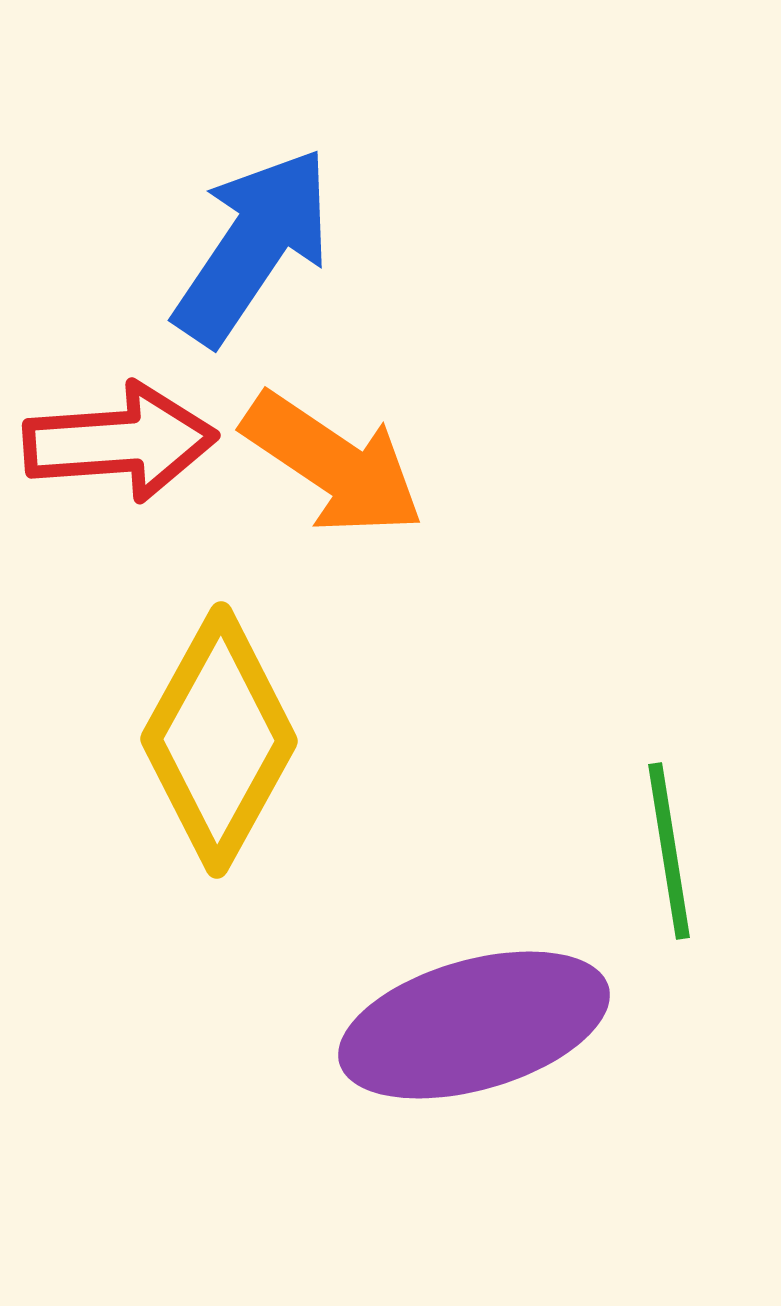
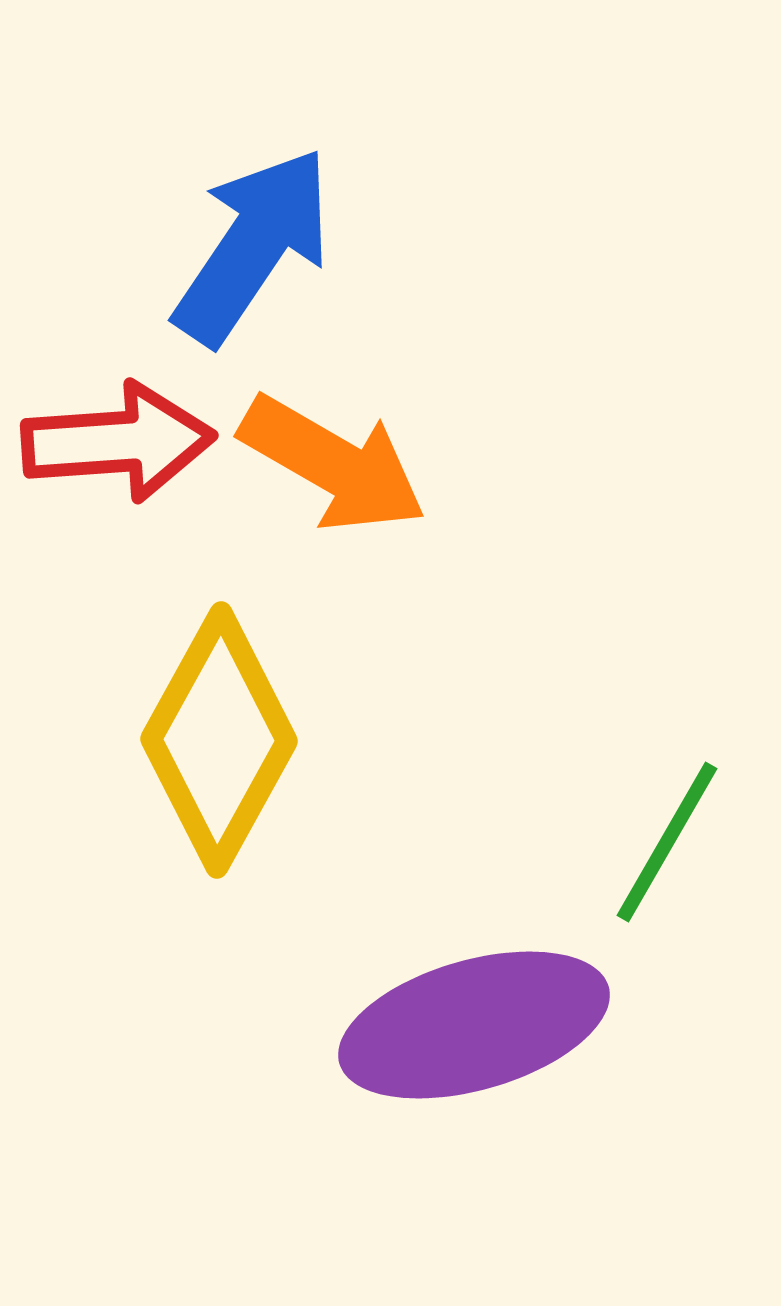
red arrow: moved 2 px left
orange arrow: rotated 4 degrees counterclockwise
green line: moved 2 px left, 9 px up; rotated 39 degrees clockwise
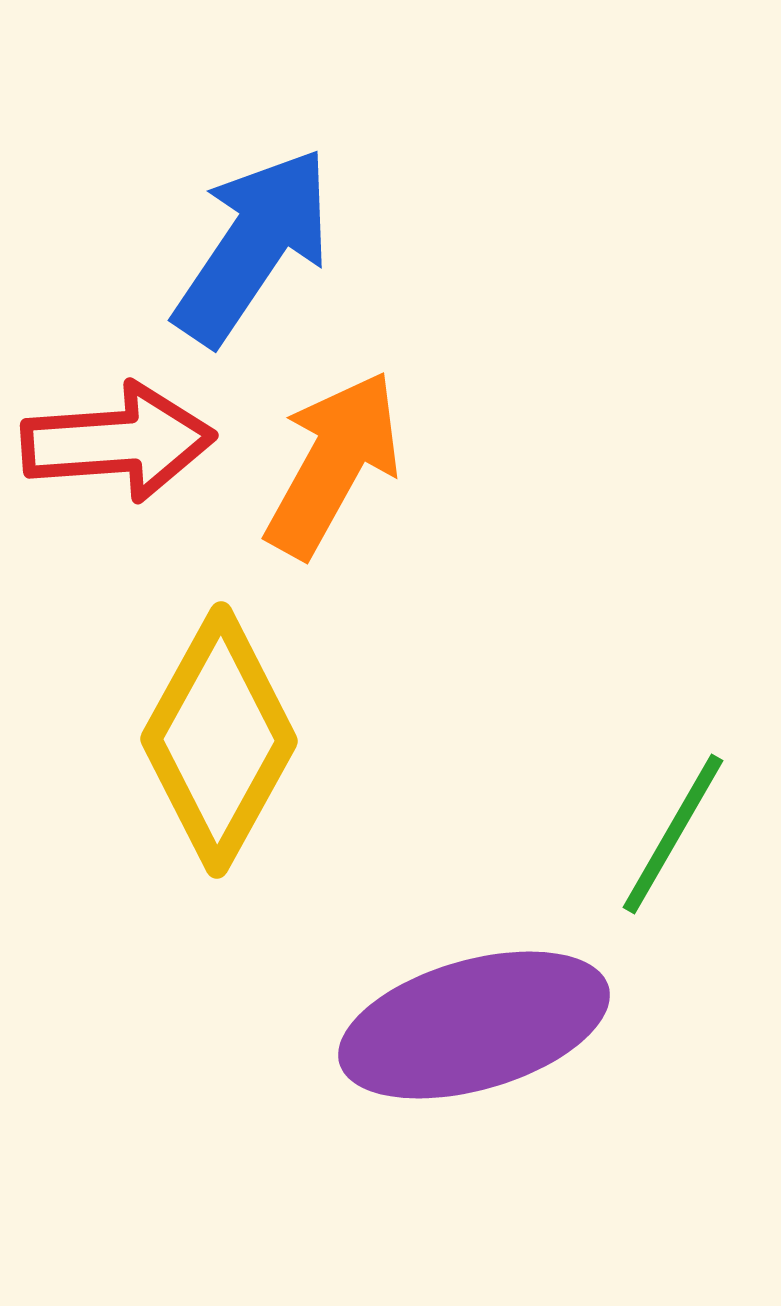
orange arrow: rotated 91 degrees counterclockwise
green line: moved 6 px right, 8 px up
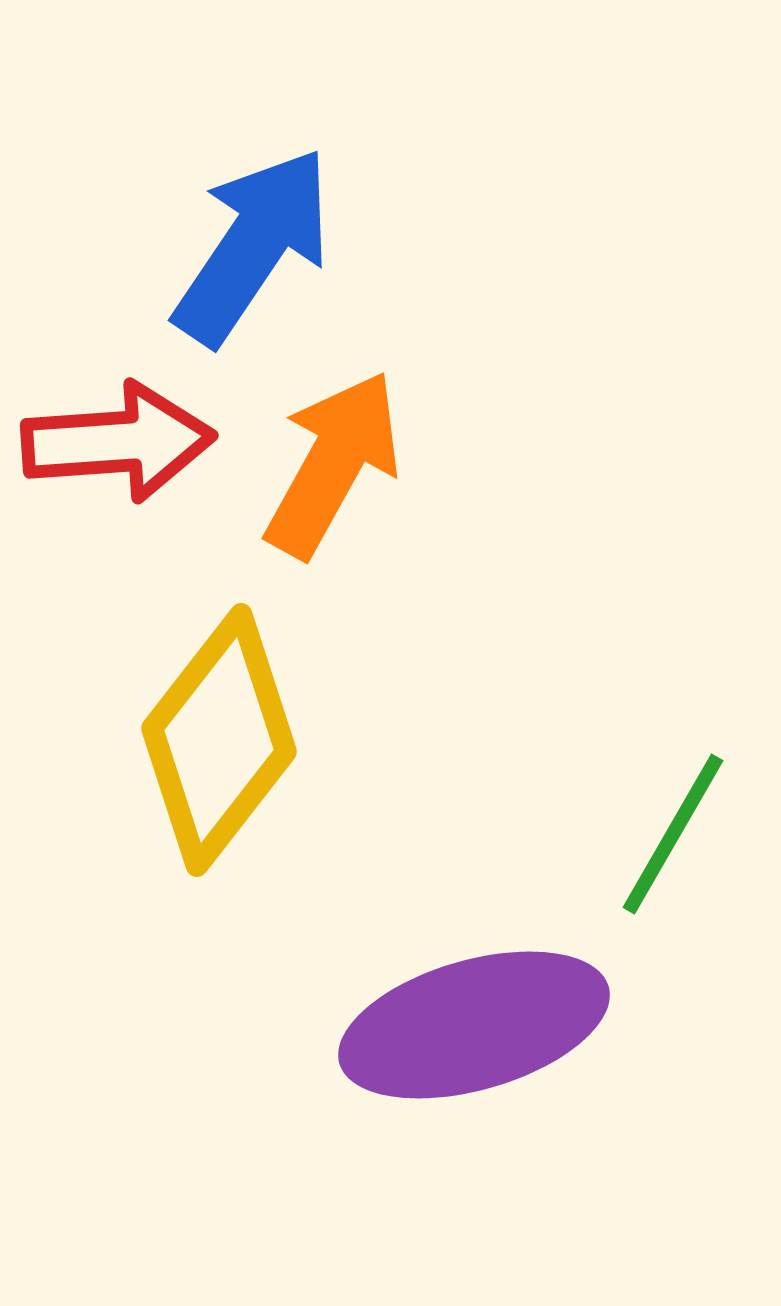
yellow diamond: rotated 9 degrees clockwise
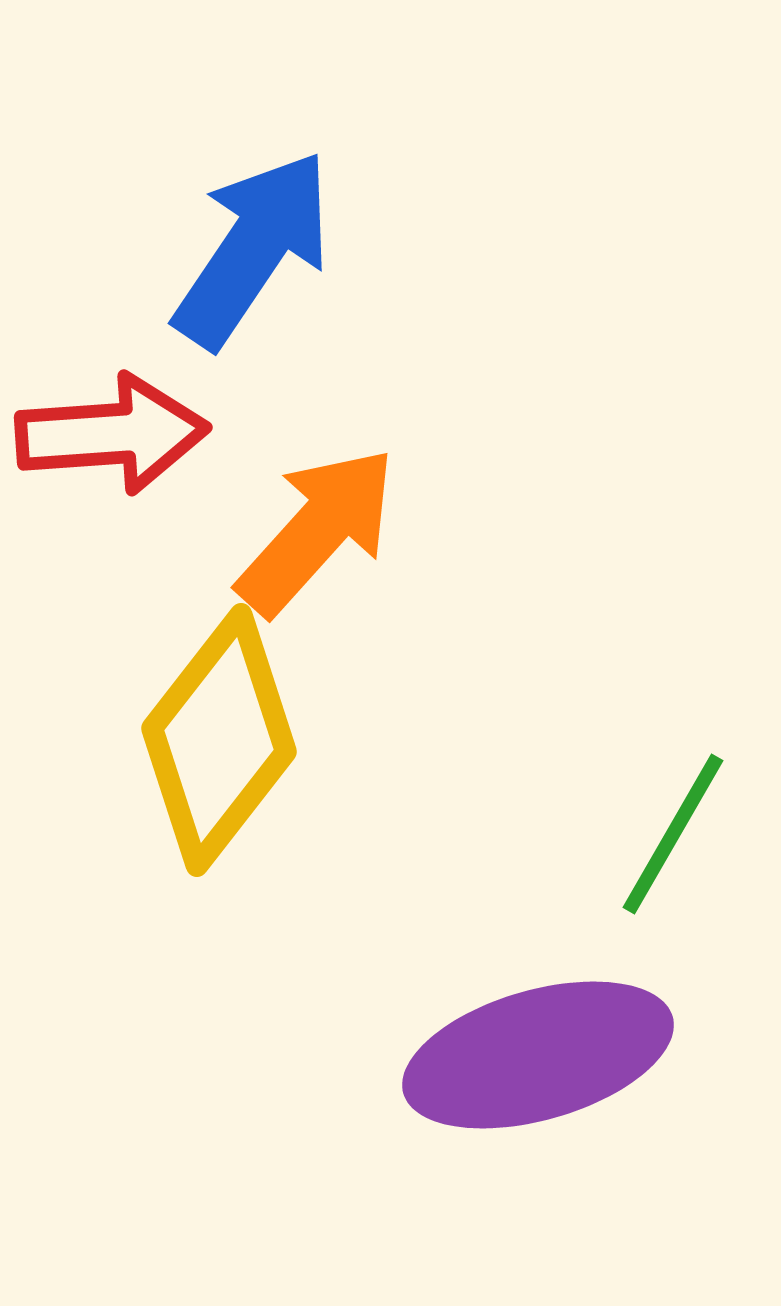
blue arrow: moved 3 px down
red arrow: moved 6 px left, 8 px up
orange arrow: moved 16 px left, 67 px down; rotated 13 degrees clockwise
purple ellipse: moved 64 px right, 30 px down
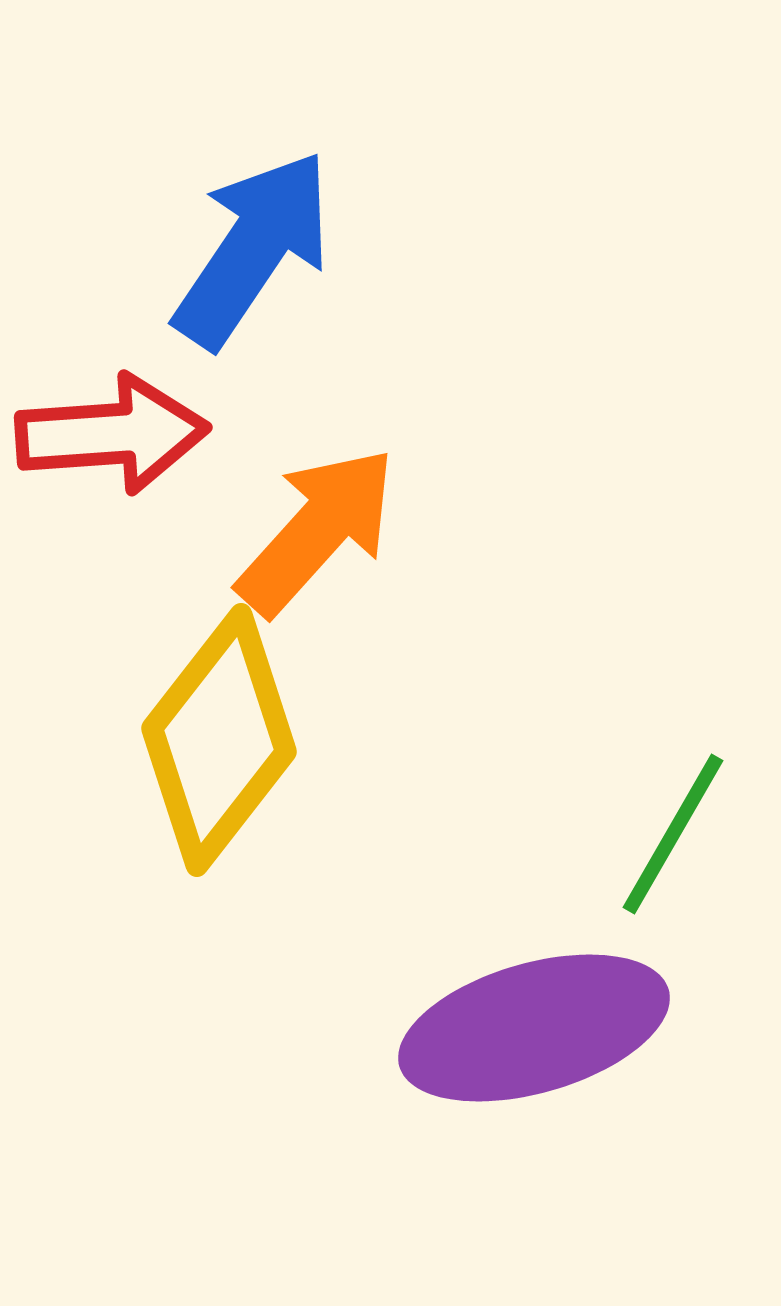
purple ellipse: moved 4 px left, 27 px up
